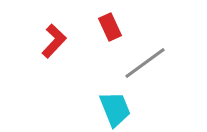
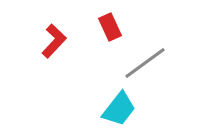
cyan trapezoid: moved 4 px right; rotated 60 degrees clockwise
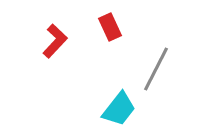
red L-shape: moved 1 px right
gray line: moved 11 px right, 6 px down; rotated 27 degrees counterclockwise
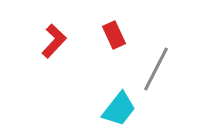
red rectangle: moved 4 px right, 8 px down
red L-shape: moved 1 px left
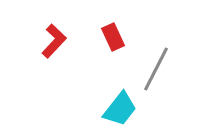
red rectangle: moved 1 px left, 2 px down
cyan trapezoid: moved 1 px right
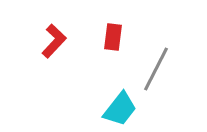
red rectangle: rotated 32 degrees clockwise
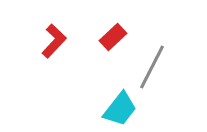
red rectangle: rotated 40 degrees clockwise
gray line: moved 4 px left, 2 px up
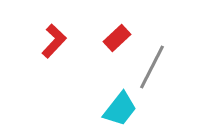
red rectangle: moved 4 px right, 1 px down
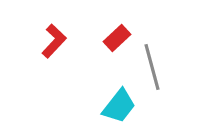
gray line: rotated 42 degrees counterclockwise
cyan trapezoid: moved 1 px left, 3 px up
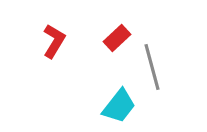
red L-shape: rotated 12 degrees counterclockwise
